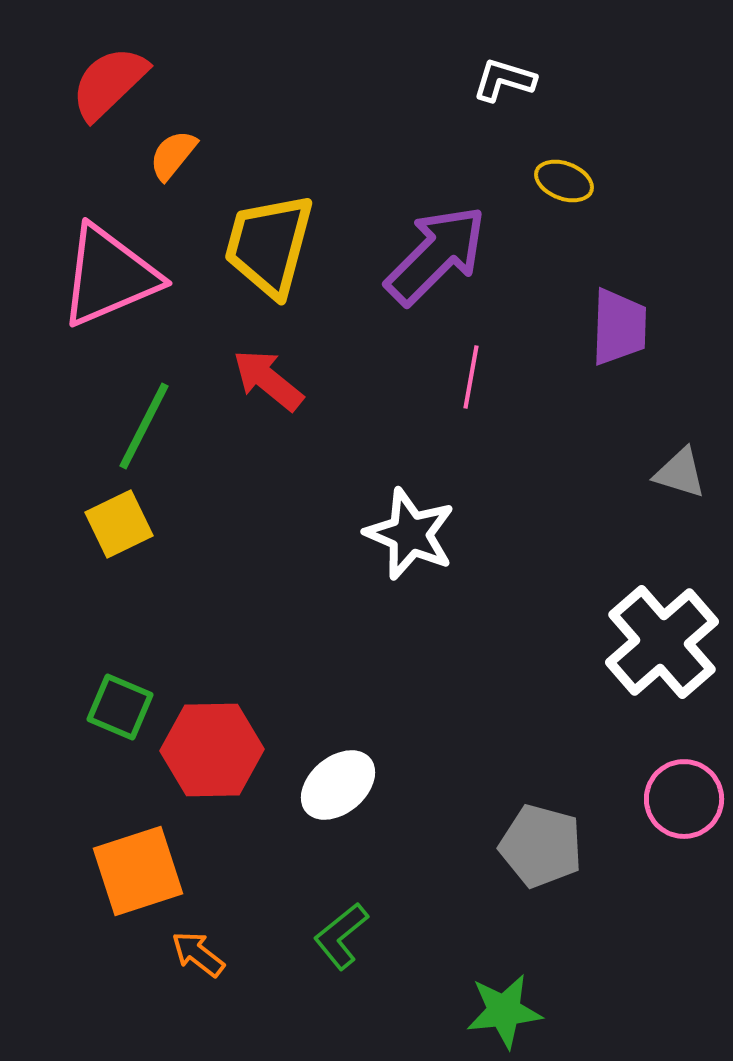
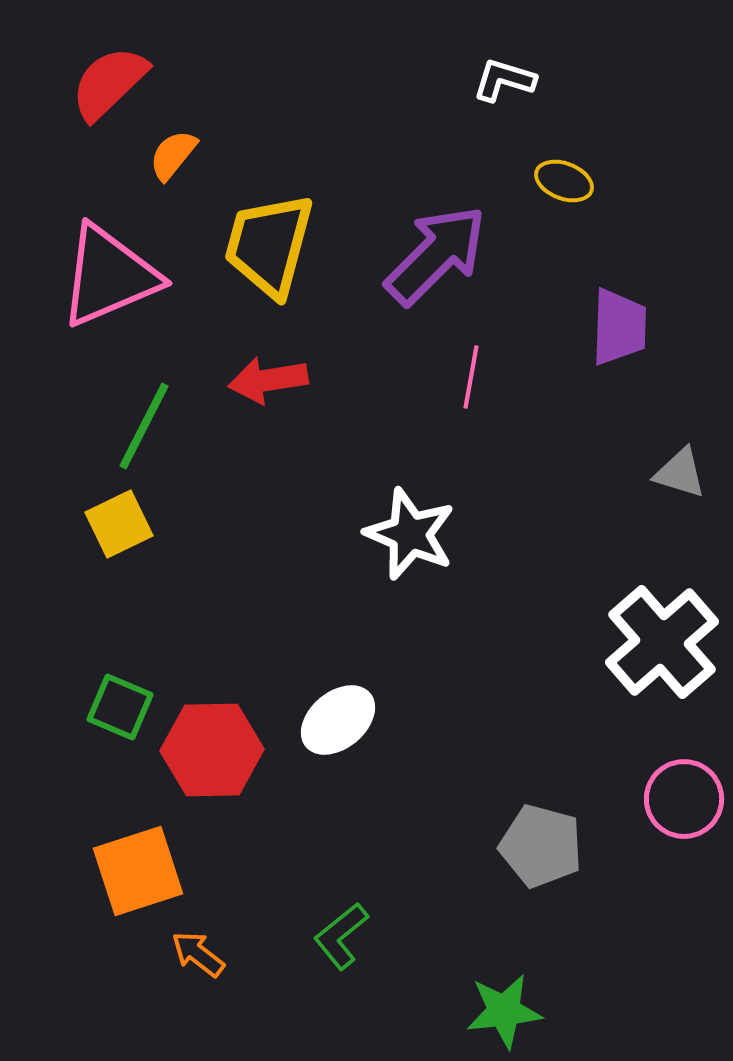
red arrow: rotated 48 degrees counterclockwise
white ellipse: moved 65 px up
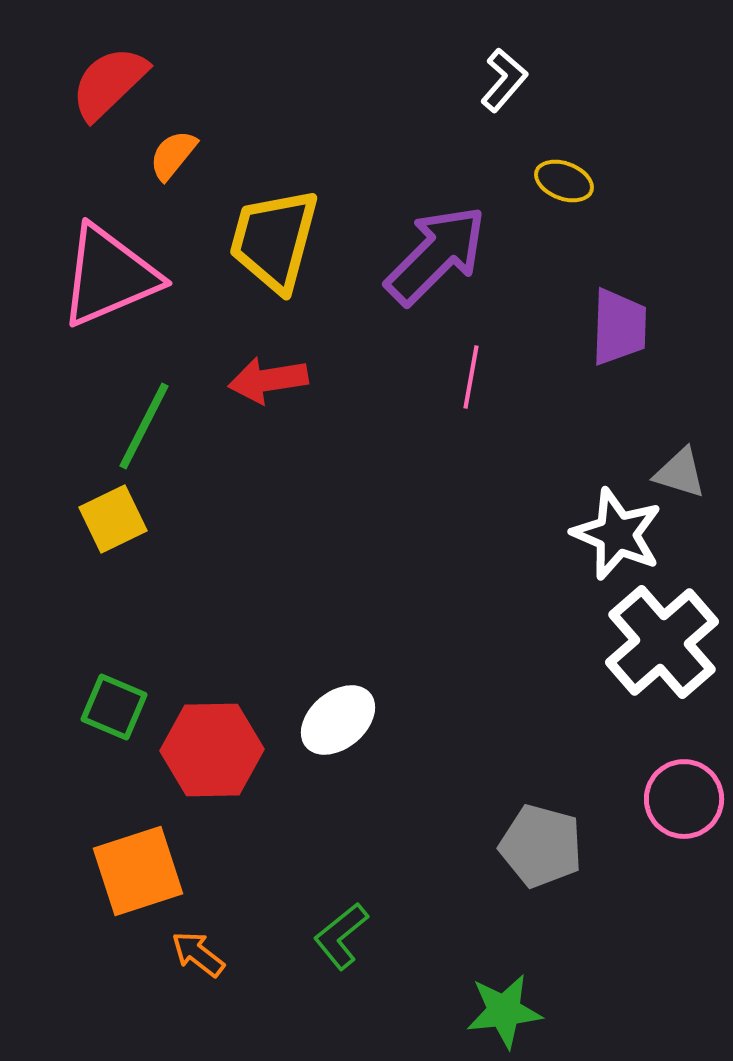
white L-shape: rotated 114 degrees clockwise
yellow trapezoid: moved 5 px right, 5 px up
yellow square: moved 6 px left, 5 px up
white star: moved 207 px right
green square: moved 6 px left
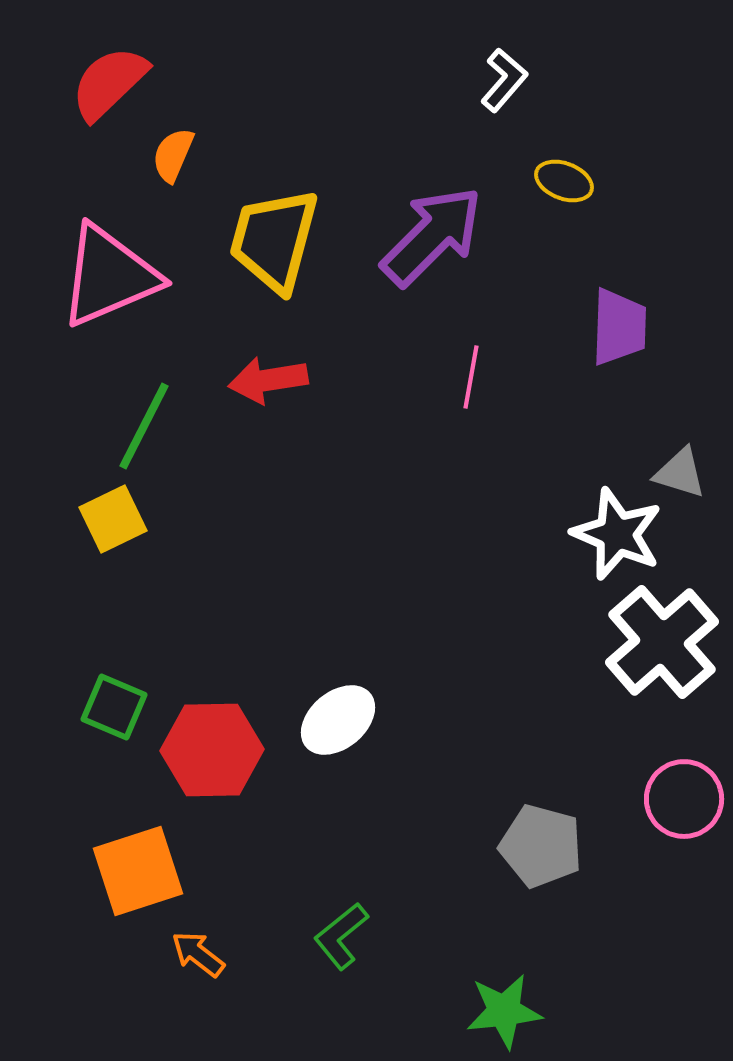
orange semicircle: rotated 16 degrees counterclockwise
purple arrow: moved 4 px left, 19 px up
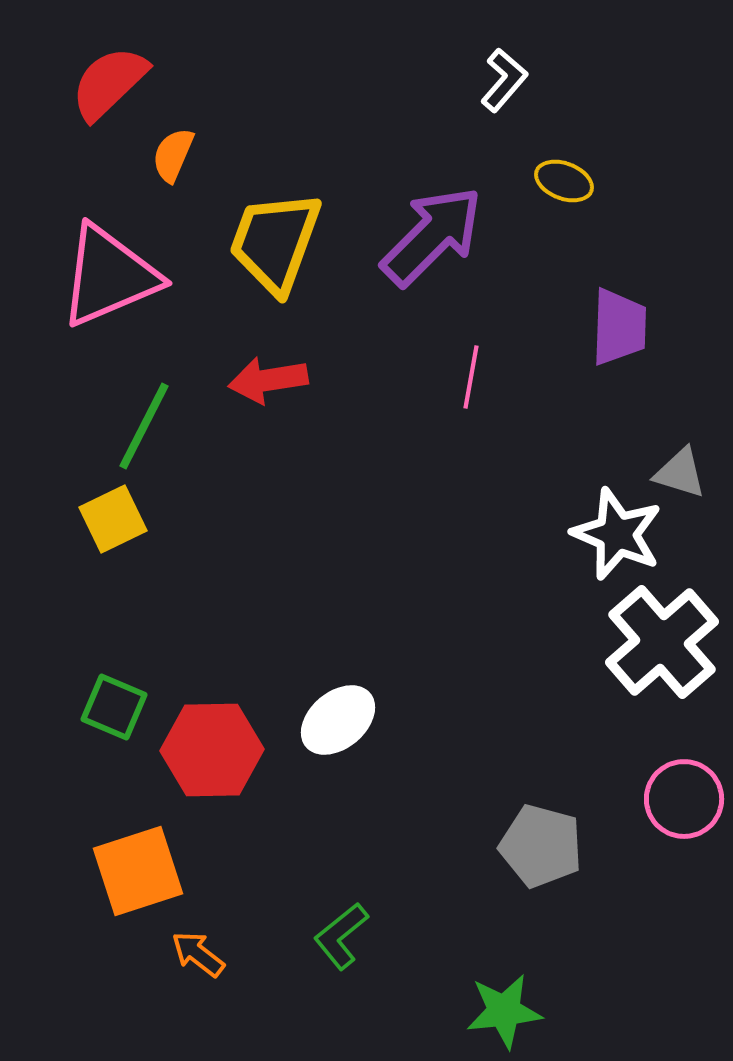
yellow trapezoid: moved 1 px right, 2 px down; rotated 5 degrees clockwise
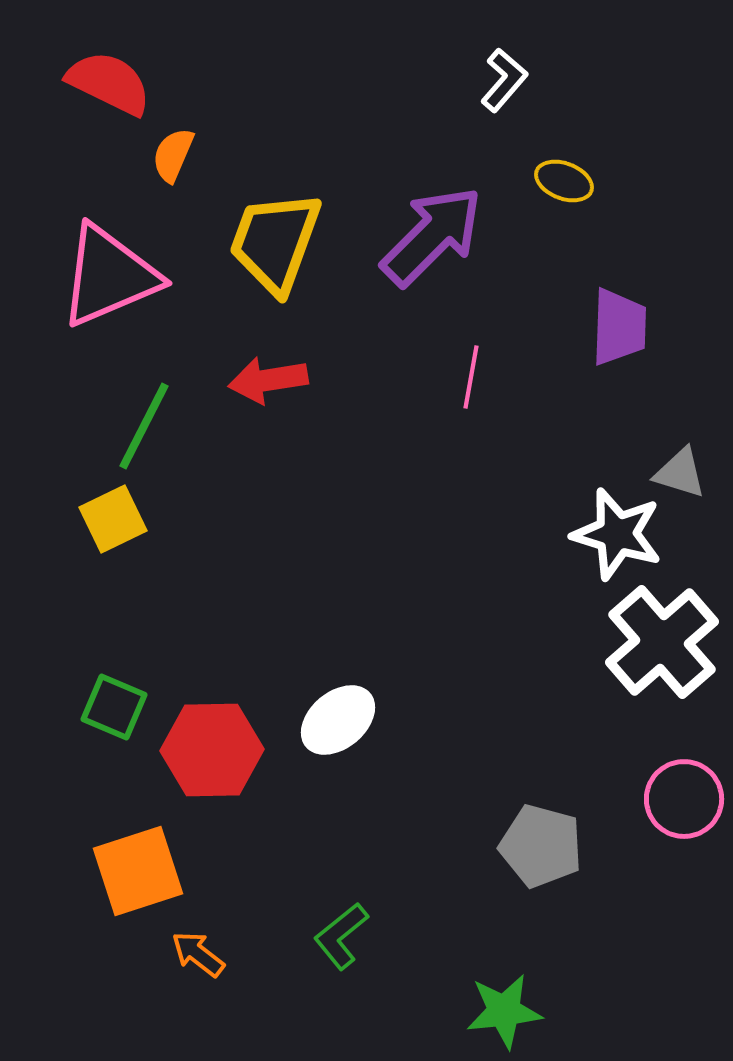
red semicircle: rotated 70 degrees clockwise
white star: rotated 6 degrees counterclockwise
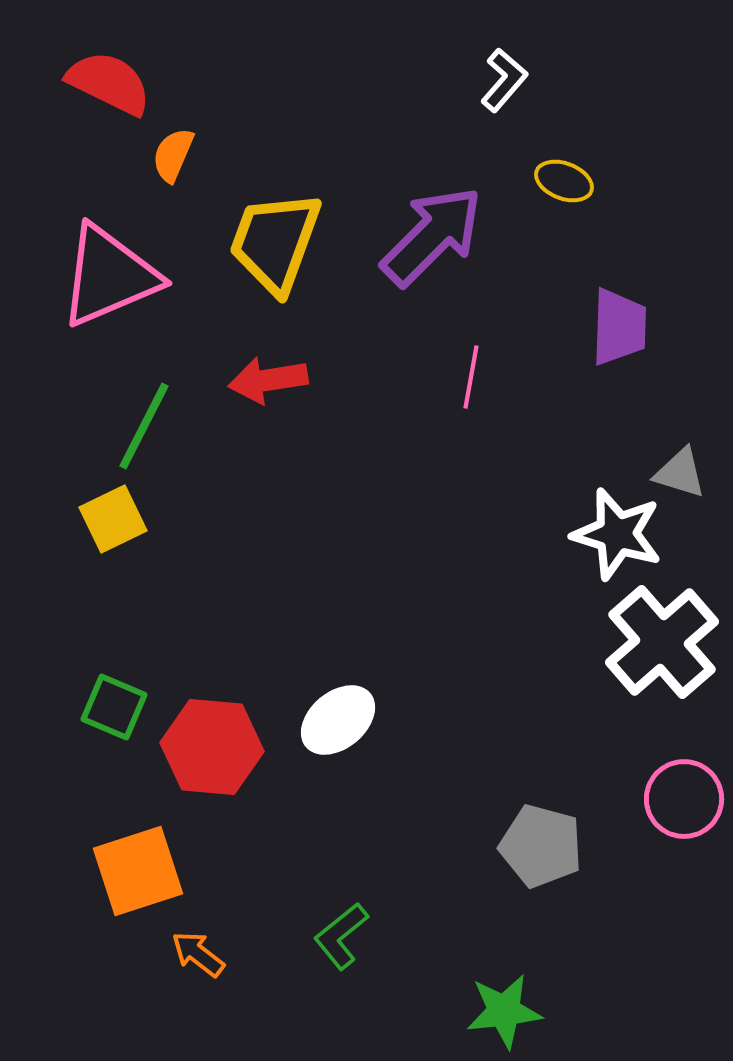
red hexagon: moved 3 px up; rotated 6 degrees clockwise
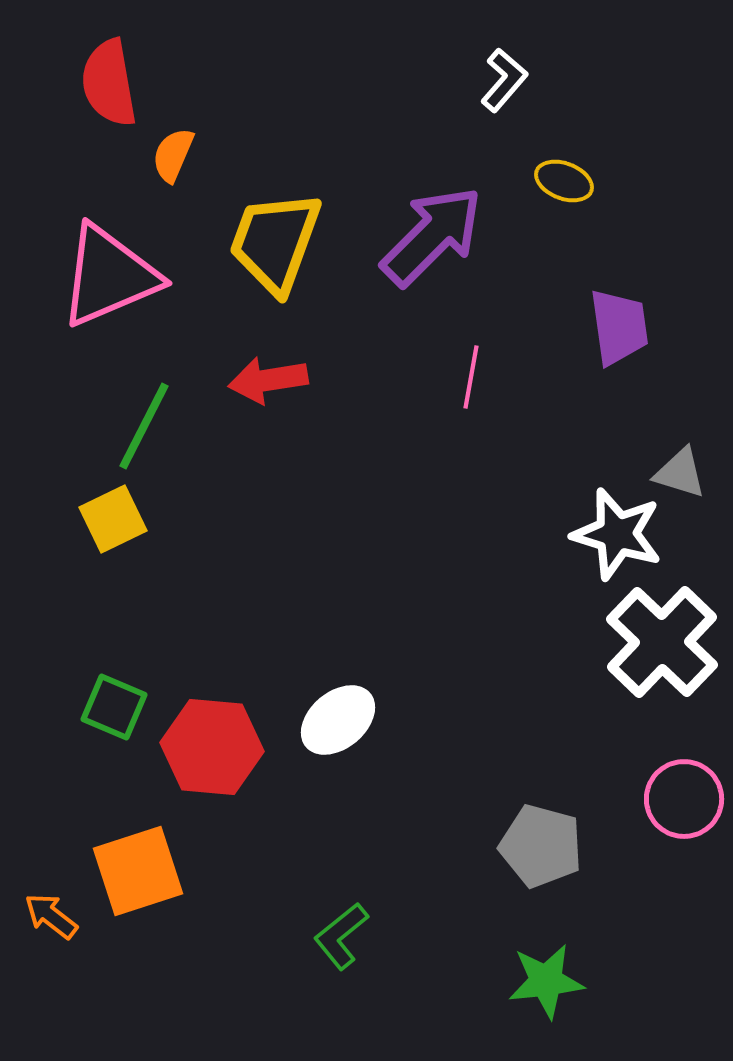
red semicircle: rotated 126 degrees counterclockwise
purple trapezoid: rotated 10 degrees counterclockwise
white cross: rotated 5 degrees counterclockwise
orange arrow: moved 147 px left, 38 px up
green star: moved 42 px right, 30 px up
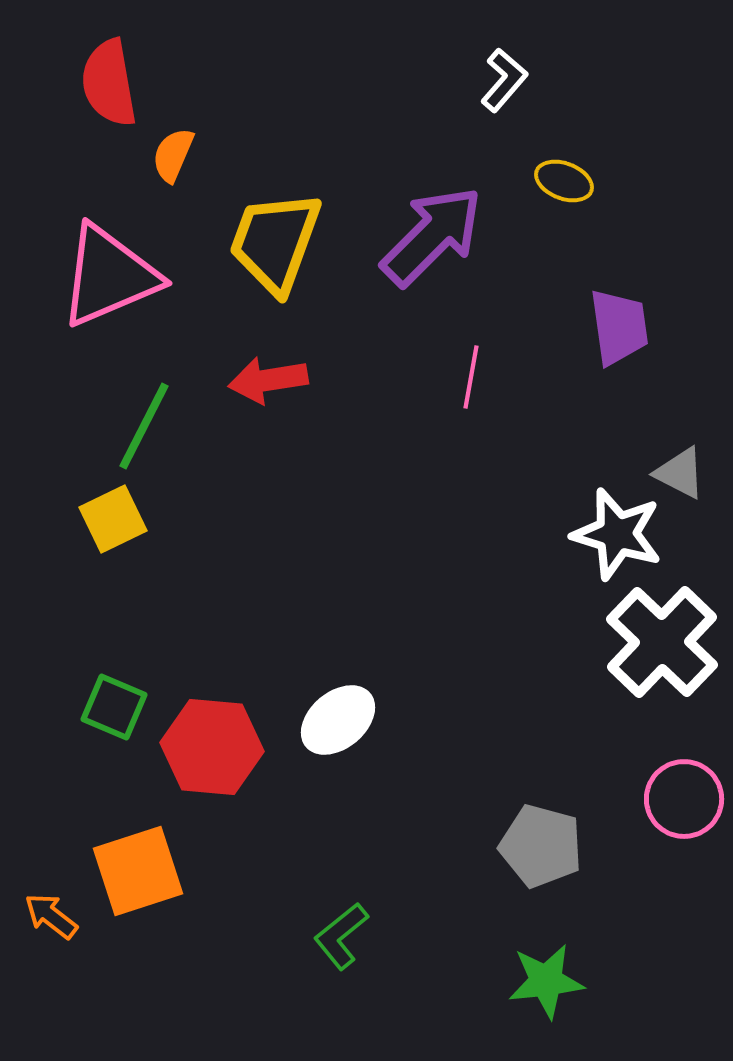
gray triangle: rotated 10 degrees clockwise
